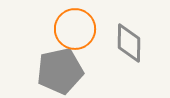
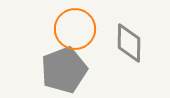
gray pentagon: moved 4 px right, 1 px up; rotated 9 degrees counterclockwise
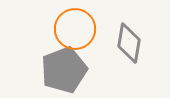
gray diamond: rotated 9 degrees clockwise
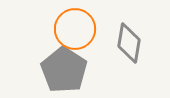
gray pentagon: rotated 18 degrees counterclockwise
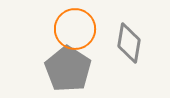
gray pentagon: moved 4 px right, 1 px up
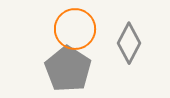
gray diamond: rotated 18 degrees clockwise
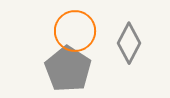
orange circle: moved 2 px down
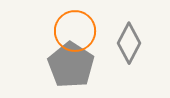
gray pentagon: moved 3 px right, 4 px up
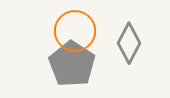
gray pentagon: moved 1 px right, 1 px up
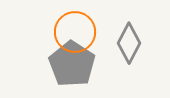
orange circle: moved 1 px down
